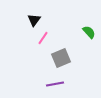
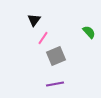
gray square: moved 5 px left, 2 px up
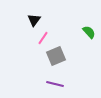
purple line: rotated 24 degrees clockwise
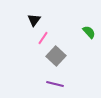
gray square: rotated 24 degrees counterclockwise
